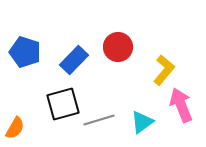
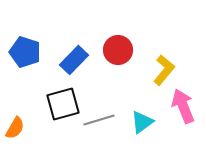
red circle: moved 3 px down
pink arrow: moved 2 px right, 1 px down
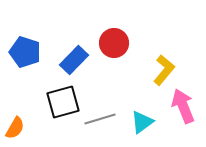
red circle: moved 4 px left, 7 px up
black square: moved 2 px up
gray line: moved 1 px right, 1 px up
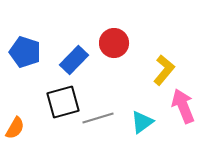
gray line: moved 2 px left, 1 px up
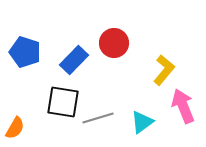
black square: rotated 24 degrees clockwise
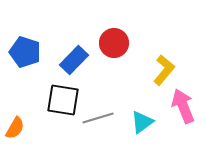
black square: moved 2 px up
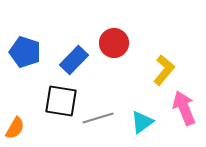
black square: moved 2 px left, 1 px down
pink arrow: moved 1 px right, 2 px down
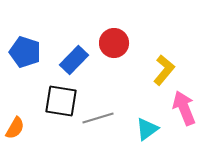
cyan triangle: moved 5 px right, 7 px down
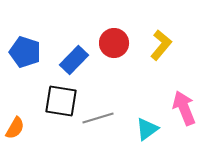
yellow L-shape: moved 3 px left, 25 px up
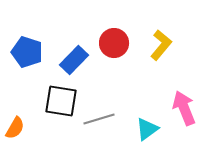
blue pentagon: moved 2 px right
gray line: moved 1 px right, 1 px down
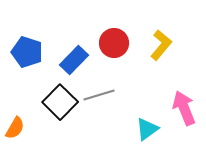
black square: moved 1 px left, 1 px down; rotated 36 degrees clockwise
gray line: moved 24 px up
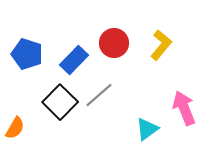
blue pentagon: moved 2 px down
gray line: rotated 24 degrees counterclockwise
